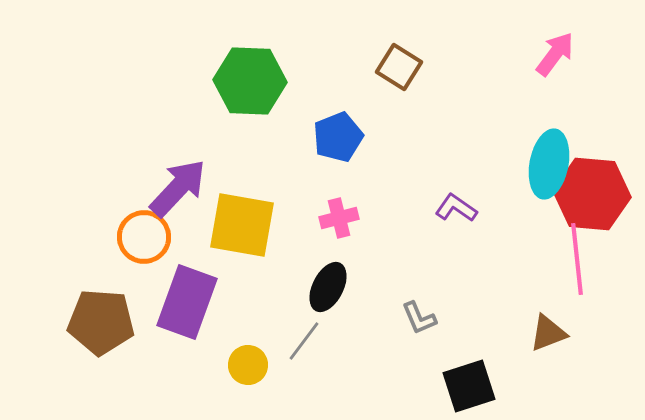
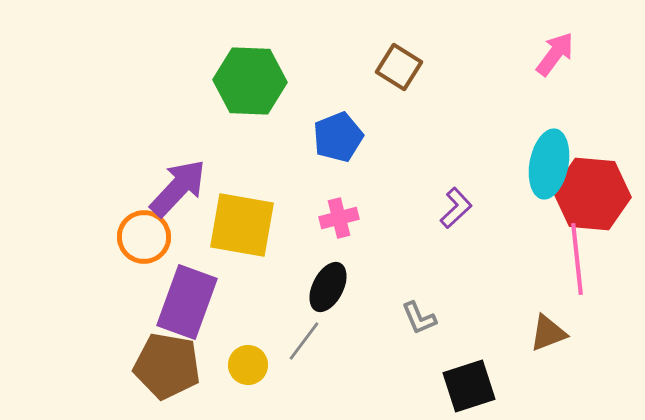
purple L-shape: rotated 102 degrees clockwise
brown pentagon: moved 66 px right, 44 px down; rotated 6 degrees clockwise
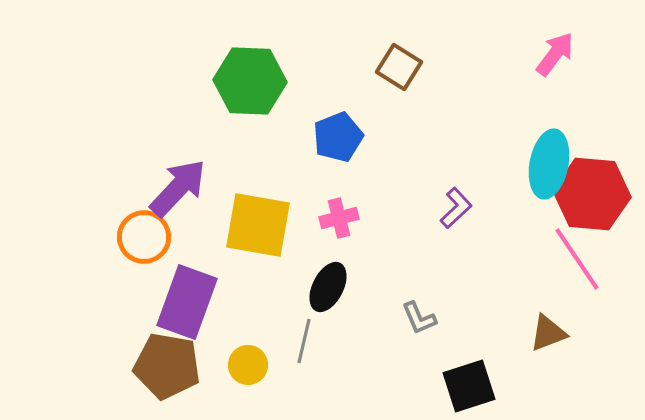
yellow square: moved 16 px right
pink line: rotated 28 degrees counterclockwise
gray line: rotated 24 degrees counterclockwise
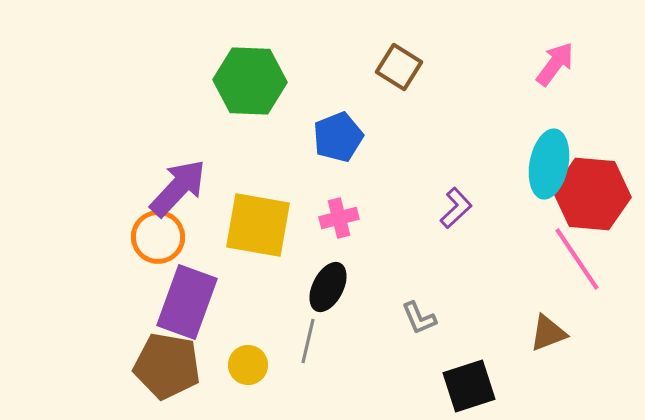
pink arrow: moved 10 px down
orange circle: moved 14 px right
gray line: moved 4 px right
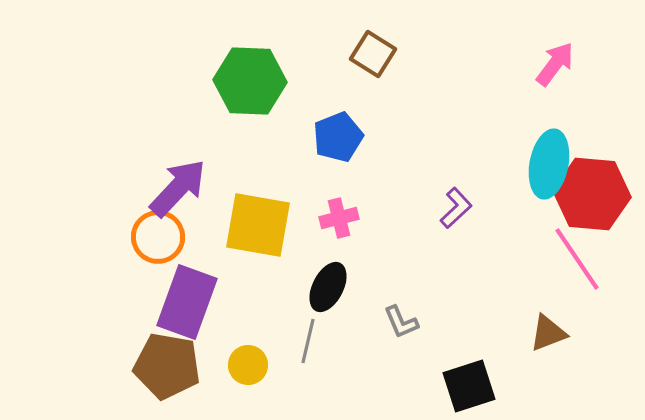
brown square: moved 26 px left, 13 px up
gray L-shape: moved 18 px left, 4 px down
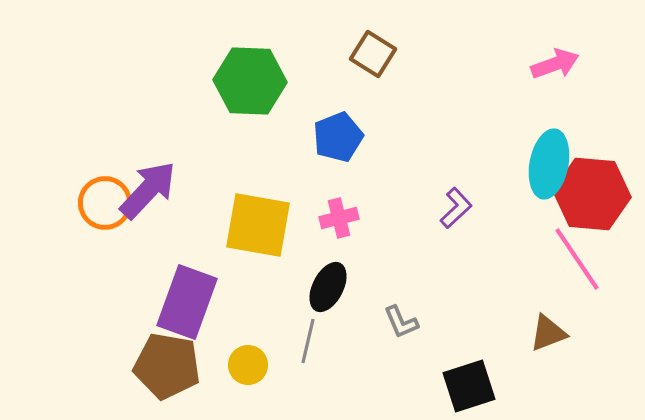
pink arrow: rotated 33 degrees clockwise
purple arrow: moved 30 px left, 2 px down
orange circle: moved 53 px left, 34 px up
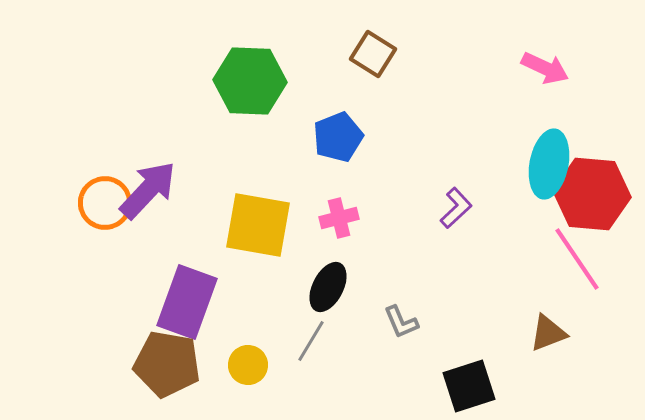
pink arrow: moved 10 px left, 4 px down; rotated 45 degrees clockwise
gray line: moved 3 px right; rotated 18 degrees clockwise
brown pentagon: moved 2 px up
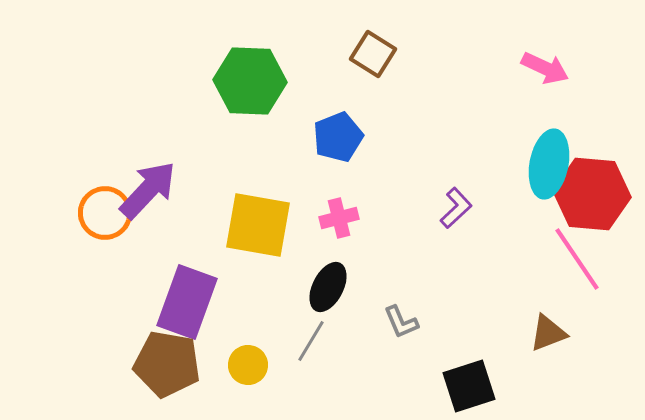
orange circle: moved 10 px down
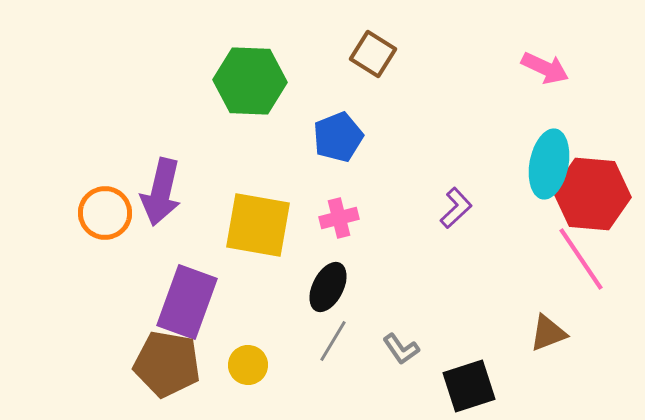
purple arrow: moved 13 px right, 2 px down; rotated 150 degrees clockwise
pink line: moved 4 px right
gray L-shape: moved 27 px down; rotated 12 degrees counterclockwise
gray line: moved 22 px right
